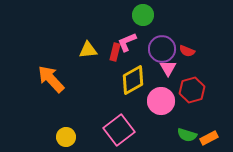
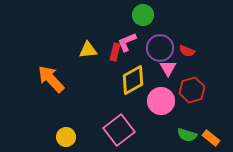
purple circle: moved 2 px left, 1 px up
orange rectangle: moved 2 px right; rotated 66 degrees clockwise
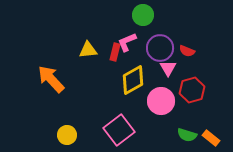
yellow circle: moved 1 px right, 2 px up
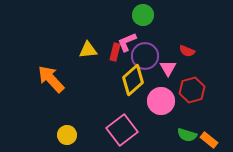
purple circle: moved 15 px left, 8 px down
yellow diamond: rotated 12 degrees counterclockwise
pink square: moved 3 px right
orange rectangle: moved 2 px left, 2 px down
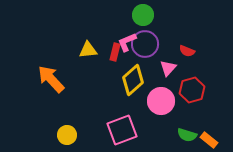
purple circle: moved 12 px up
pink triangle: rotated 12 degrees clockwise
pink square: rotated 16 degrees clockwise
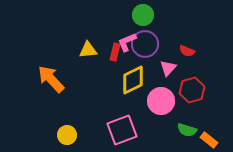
yellow diamond: rotated 16 degrees clockwise
green semicircle: moved 5 px up
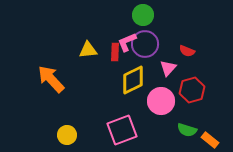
red rectangle: rotated 12 degrees counterclockwise
orange rectangle: moved 1 px right
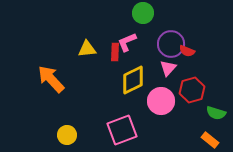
green circle: moved 2 px up
purple circle: moved 26 px right
yellow triangle: moved 1 px left, 1 px up
green semicircle: moved 29 px right, 17 px up
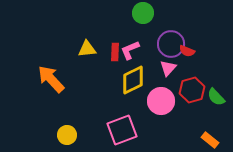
pink L-shape: moved 3 px right, 8 px down
green semicircle: moved 16 px up; rotated 30 degrees clockwise
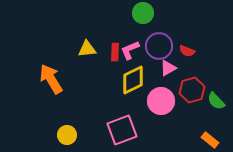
purple circle: moved 12 px left, 2 px down
pink triangle: rotated 18 degrees clockwise
orange arrow: rotated 12 degrees clockwise
green semicircle: moved 4 px down
